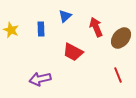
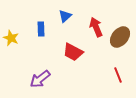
yellow star: moved 8 px down
brown ellipse: moved 1 px left, 1 px up
purple arrow: rotated 25 degrees counterclockwise
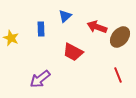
red arrow: moved 1 px right; rotated 48 degrees counterclockwise
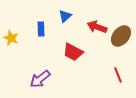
brown ellipse: moved 1 px right, 1 px up
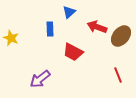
blue triangle: moved 4 px right, 4 px up
blue rectangle: moved 9 px right
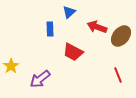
yellow star: moved 28 px down; rotated 14 degrees clockwise
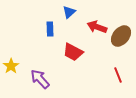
purple arrow: rotated 85 degrees clockwise
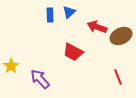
blue rectangle: moved 14 px up
brown ellipse: rotated 25 degrees clockwise
red line: moved 2 px down
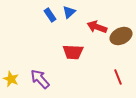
blue rectangle: rotated 32 degrees counterclockwise
red trapezoid: rotated 25 degrees counterclockwise
yellow star: moved 13 px down; rotated 14 degrees counterclockwise
